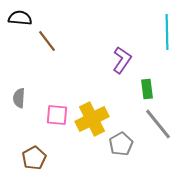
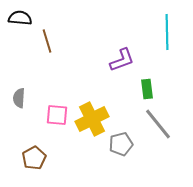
brown line: rotated 20 degrees clockwise
purple L-shape: rotated 36 degrees clockwise
gray pentagon: rotated 15 degrees clockwise
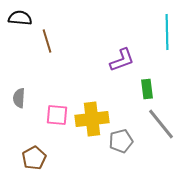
yellow cross: rotated 20 degrees clockwise
gray line: moved 3 px right
gray pentagon: moved 3 px up
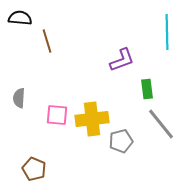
brown pentagon: moved 11 px down; rotated 20 degrees counterclockwise
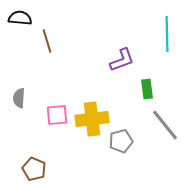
cyan line: moved 2 px down
pink square: rotated 10 degrees counterclockwise
gray line: moved 4 px right, 1 px down
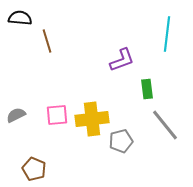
cyan line: rotated 8 degrees clockwise
gray semicircle: moved 3 px left, 17 px down; rotated 60 degrees clockwise
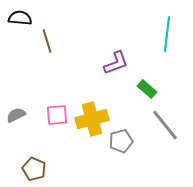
purple L-shape: moved 6 px left, 3 px down
green rectangle: rotated 42 degrees counterclockwise
yellow cross: rotated 8 degrees counterclockwise
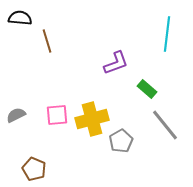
gray pentagon: rotated 15 degrees counterclockwise
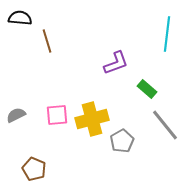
gray pentagon: moved 1 px right
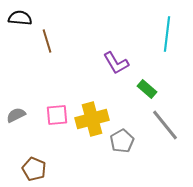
purple L-shape: rotated 80 degrees clockwise
